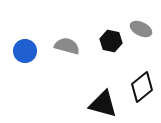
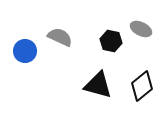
gray semicircle: moved 7 px left, 9 px up; rotated 10 degrees clockwise
black diamond: moved 1 px up
black triangle: moved 5 px left, 19 px up
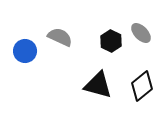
gray ellipse: moved 4 px down; rotated 20 degrees clockwise
black hexagon: rotated 15 degrees clockwise
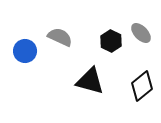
black triangle: moved 8 px left, 4 px up
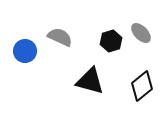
black hexagon: rotated 15 degrees clockwise
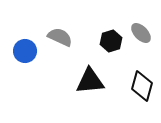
black triangle: rotated 20 degrees counterclockwise
black diamond: rotated 36 degrees counterclockwise
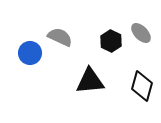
black hexagon: rotated 15 degrees counterclockwise
blue circle: moved 5 px right, 2 px down
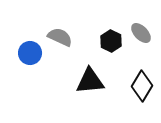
black diamond: rotated 16 degrees clockwise
